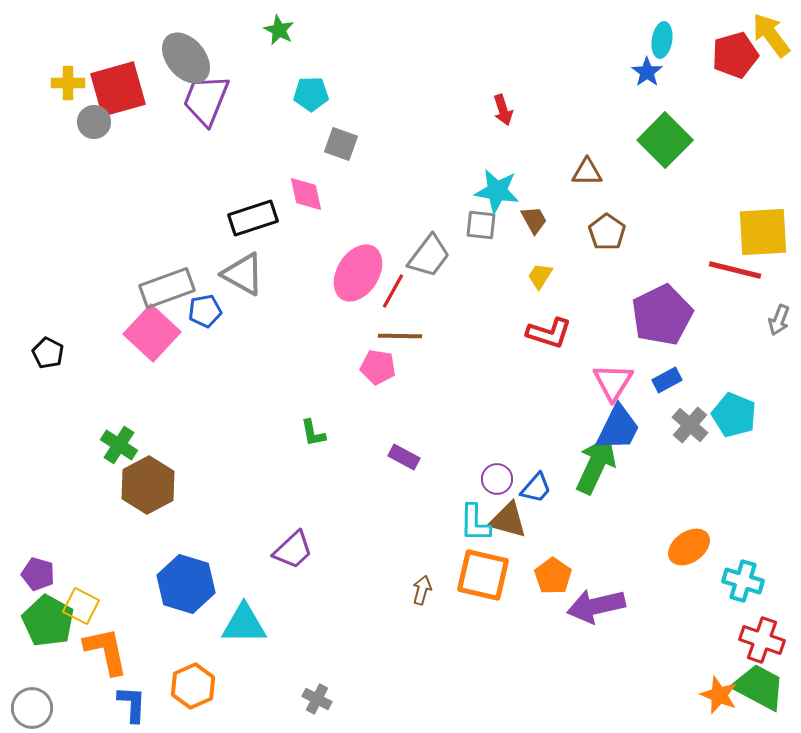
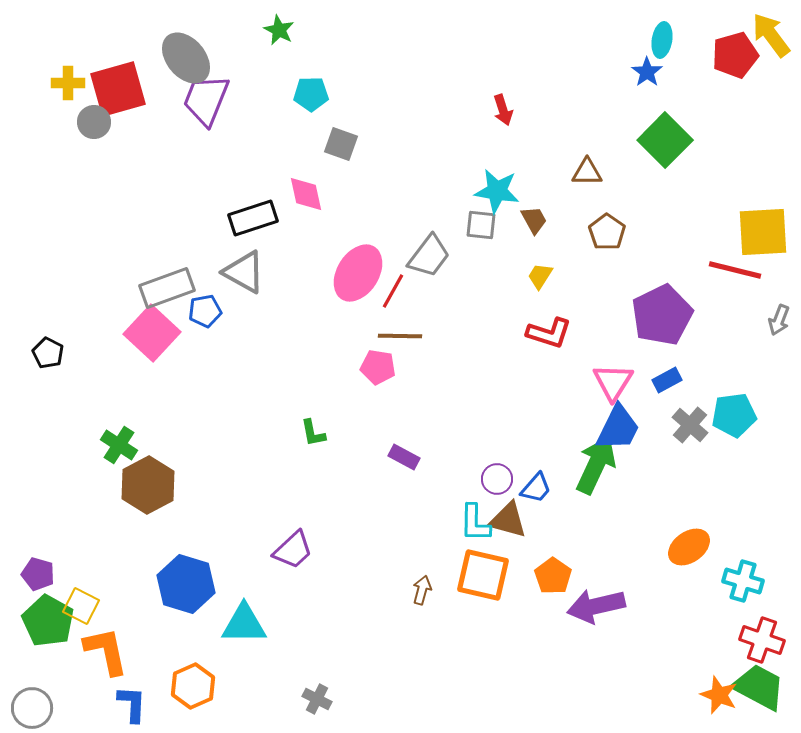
gray triangle at (243, 274): moved 1 px right, 2 px up
cyan pentagon at (734, 415): rotated 30 degrees counterclockwise
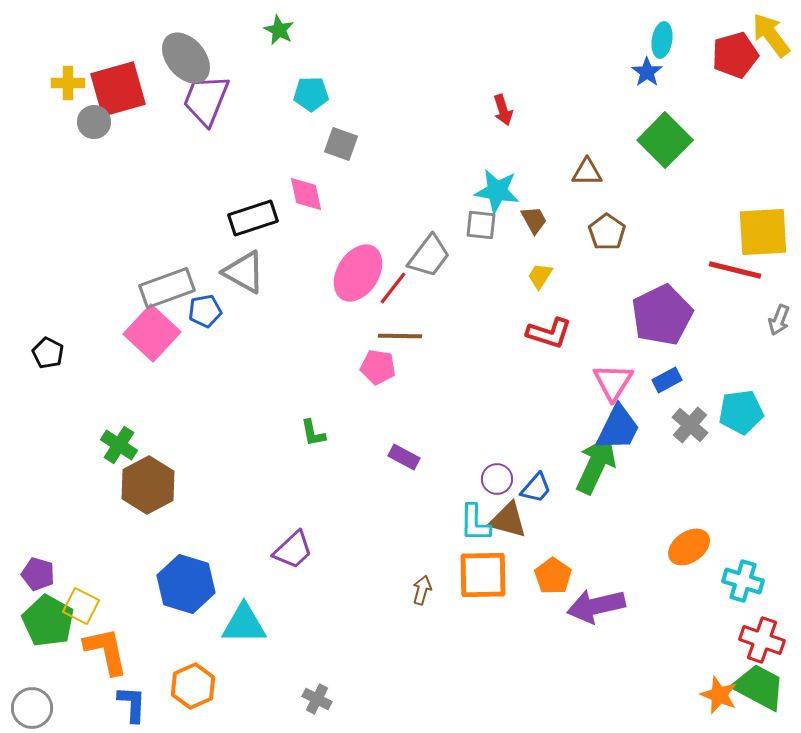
red line at (393, 291): moved 3 px up; rotated 9 degrees clockwise
cyan pentagon at (734, 415): moved 7 px right, 3 px up
orange square at (483, 575): rotated 14 degrees counterclockwise
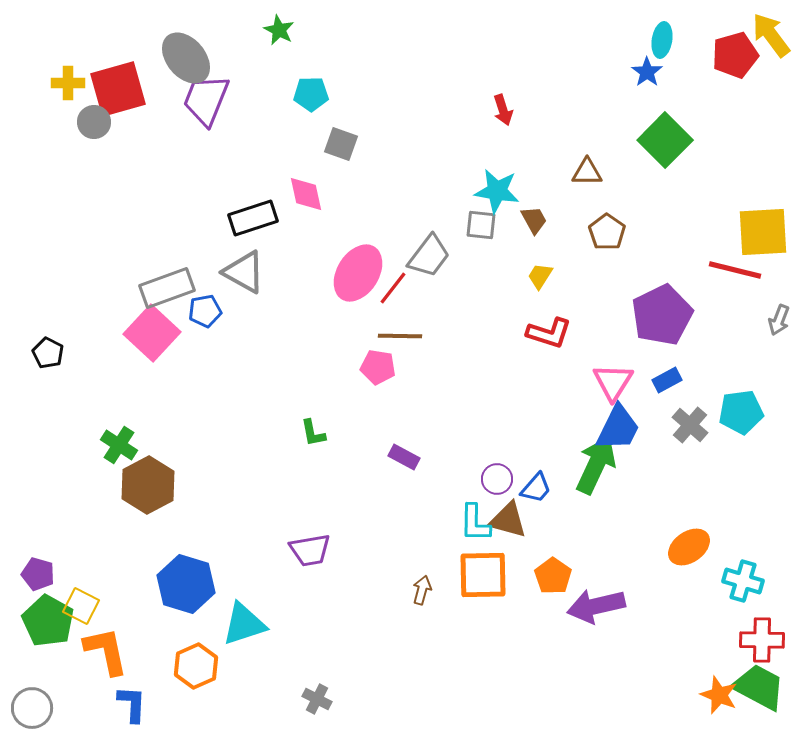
purple trapezoid at (293, 550): moved 17 px right; rotated 33 degrees clockwise
cyan triangle at (244, 624): rotated 18 degrees counterclockwise
red cross at (762, 640): rotated 18 degrees counterclockwise
orange hexagon at (193, 686): moved 3 px right, 20 px up
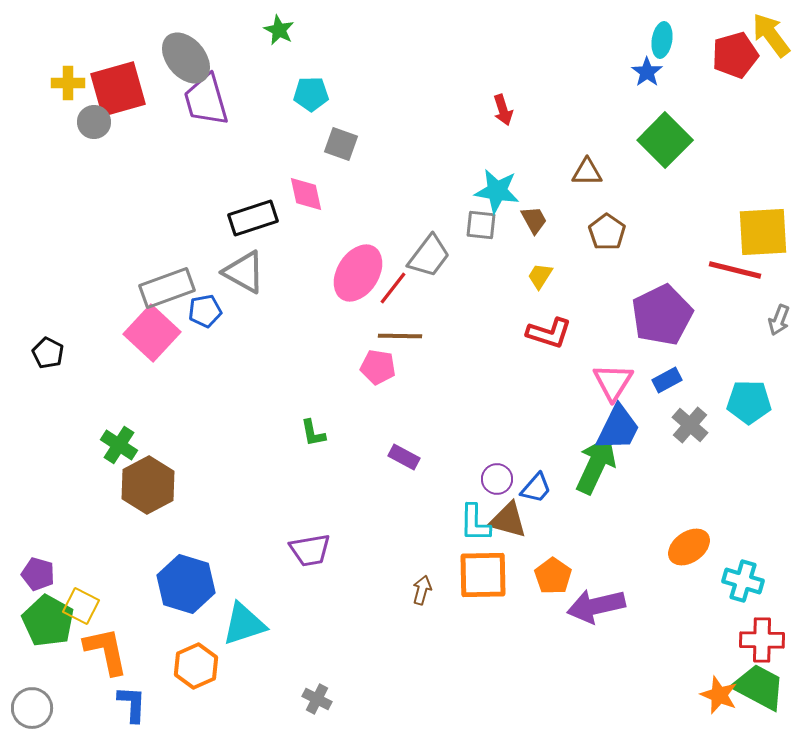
purple trapezoid at (206, 100): rotated 38 degrees counterclockwise
cyan pentagon at (741, 412): moved 8 px right, 10 px up; rotated 9 degrees clockwise
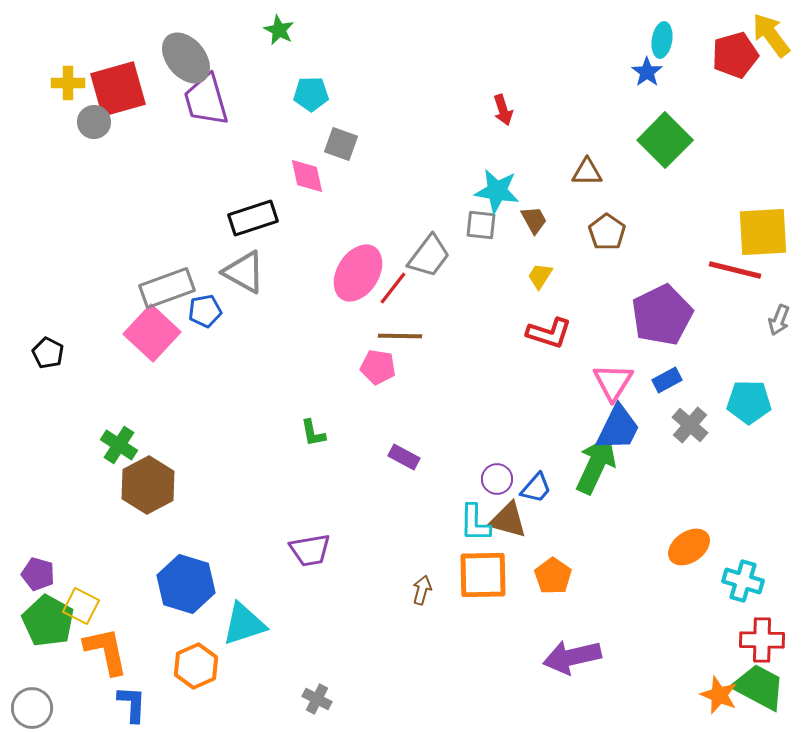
pink diamond at (306, 194): moved 1 px right, 18 px up
purple arrow at (596, 606): moved 24 px left, 51 px down
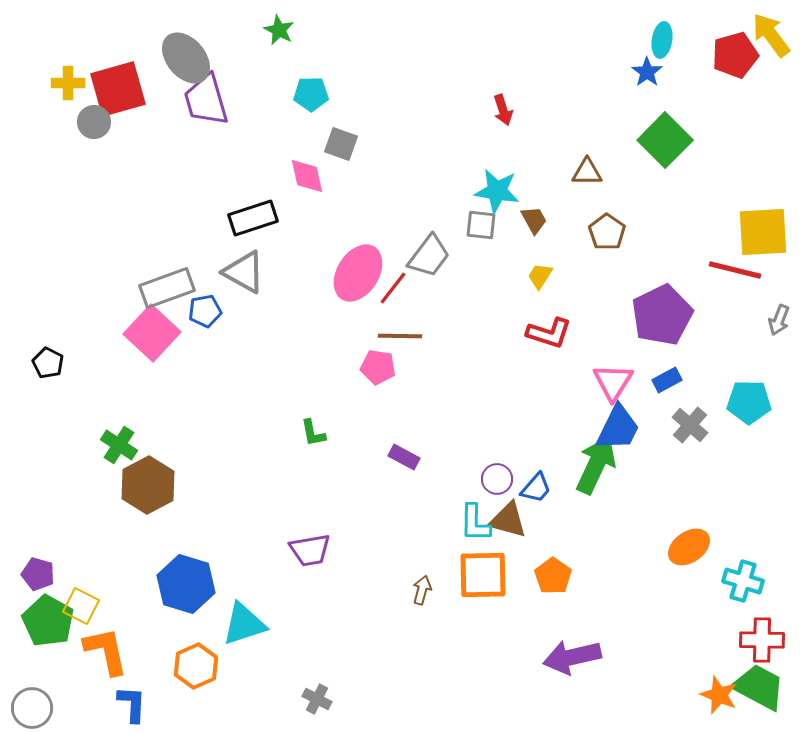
black pentagon at (48, 353): moved 10 px down
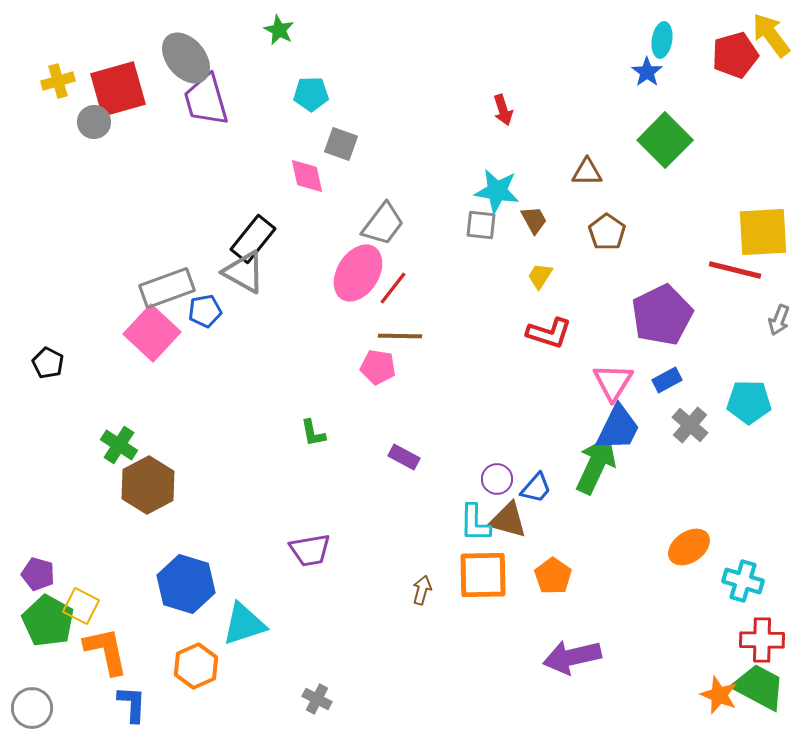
yellow cross at (68, 83): moved 10 px left, 2 px up; rotated 16 degrees counterclockwise
black rectangle at (253, 218): moved 21 px down; rotated 33 degrees counterclockwise
gray trapezoid at (429, 256): moved 46 px left, 32 px up
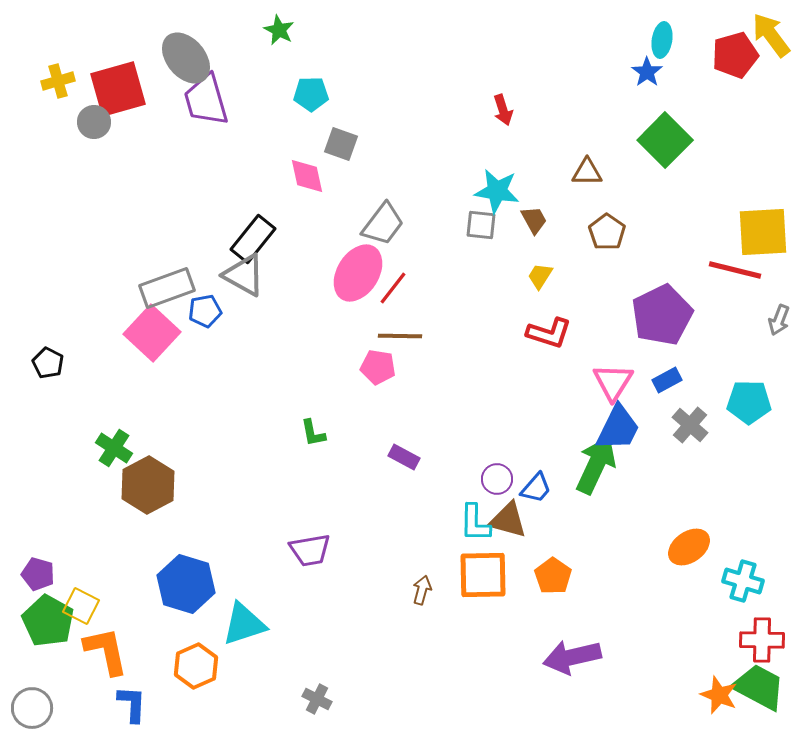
gray triangle at (244, 272): moved 3 px down
green cross at (119, 445): moved 5 px left, 3 px down
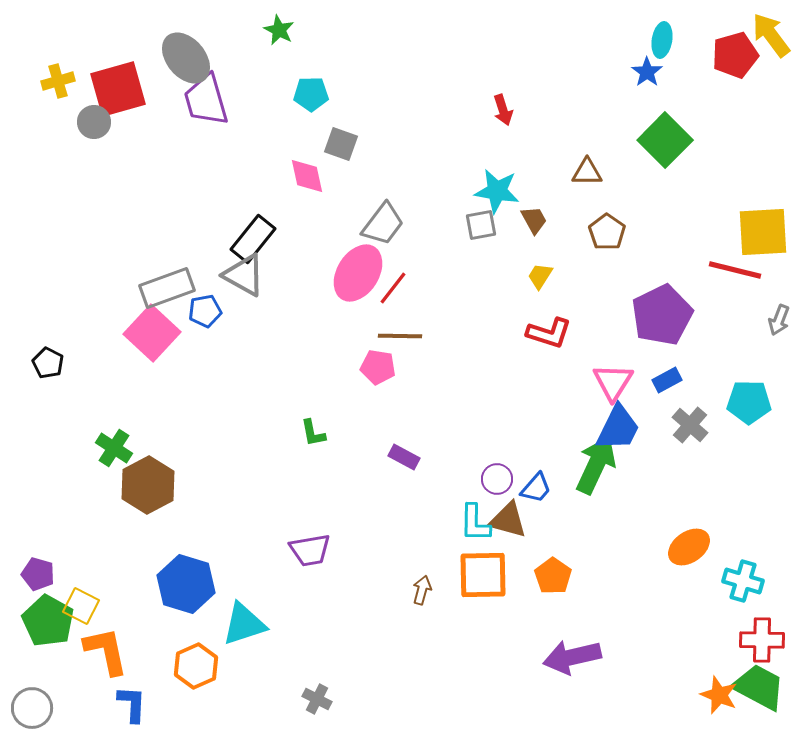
gray square at (481, 225): rotated 16 degrees counterclockwise
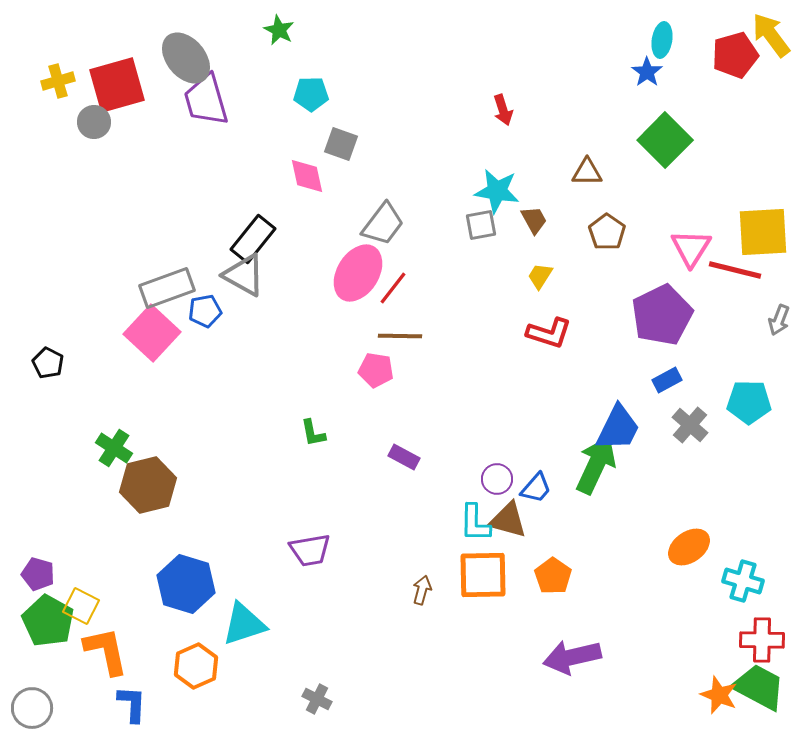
red square at (118, 89): moved 1 px left, 4 px up
pink pentagon at (378, 367): moved 2 px left, 3 px down
pink triangle at (613, 382): moved 78 px right, 134 px up
brown hexagon at (148, 485): rotated 14 degrees clockwise
